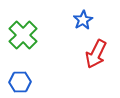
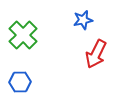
blue star: rotated 18 degrees clockwise
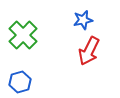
red arrow: moved 7 px left, 3 px up
blue hexagon: rotated 15 degrees counterclockwise
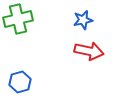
green cross: moved 5 px left, 16 px up; rotated 32 degrees clockwise
red arrow: rotated 104 degrees counterclockwise
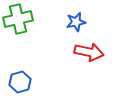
blue star: moved 7 px left, 2 px down
red arrow: moved 1 px down
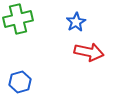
blue star: rotated 18 degrees counterclockwise
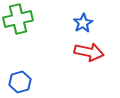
blue star: moved 7 px right, 1 px down
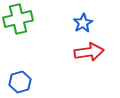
red arrow: rotated 20 degrees counterclockwise
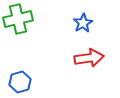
red arrow: moved 6 px down
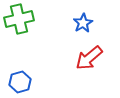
green cross: moved 1 px right
red arrow: rotated 148 degrees clockwise
